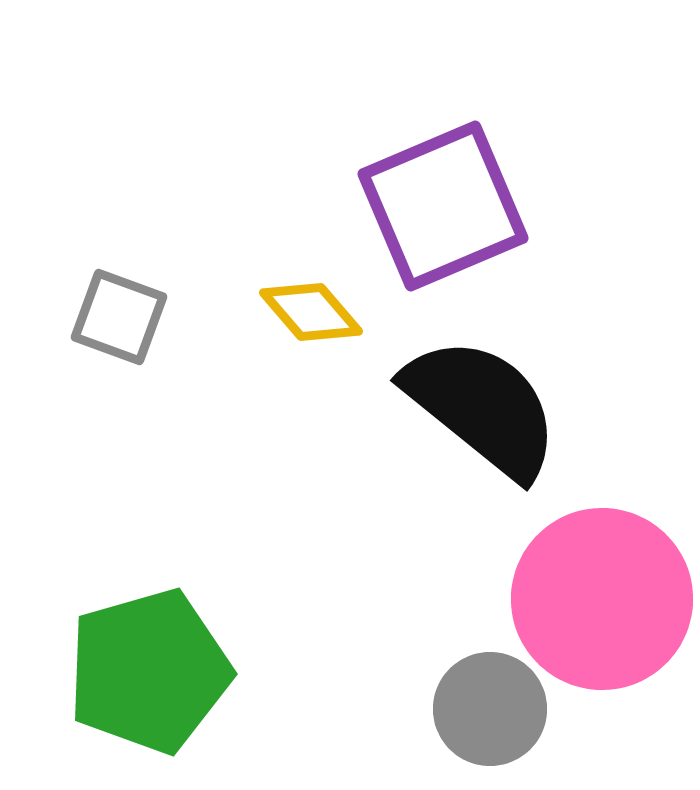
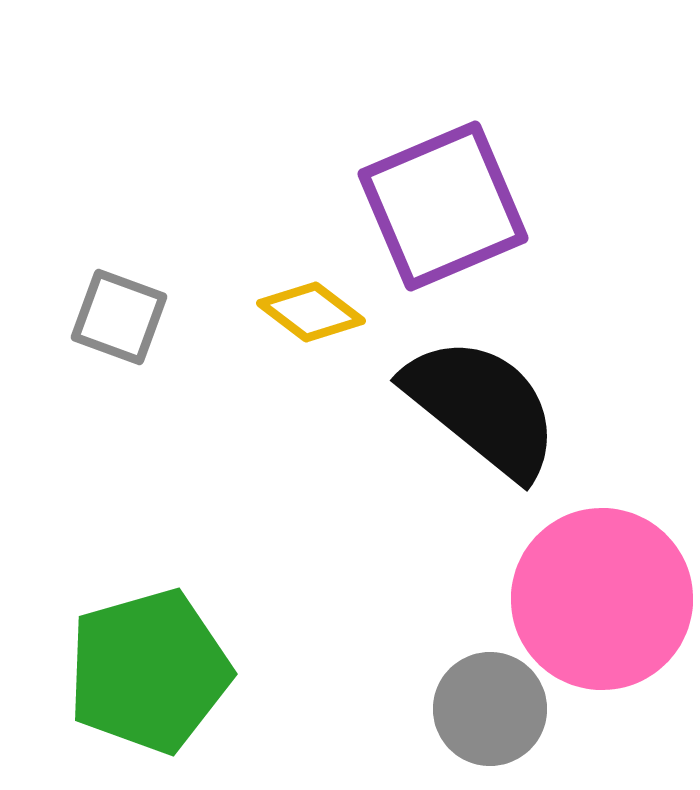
yellow diamond: rotated 12 degrees counterclockwise
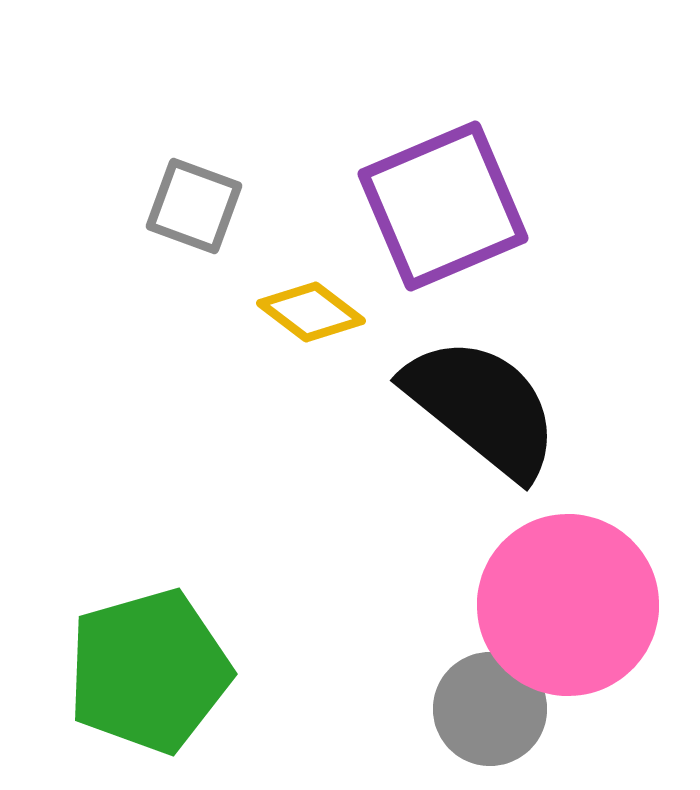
gray square: moved 75 px right, 111 px up
pink circle: moved 34 px left, 6 px down
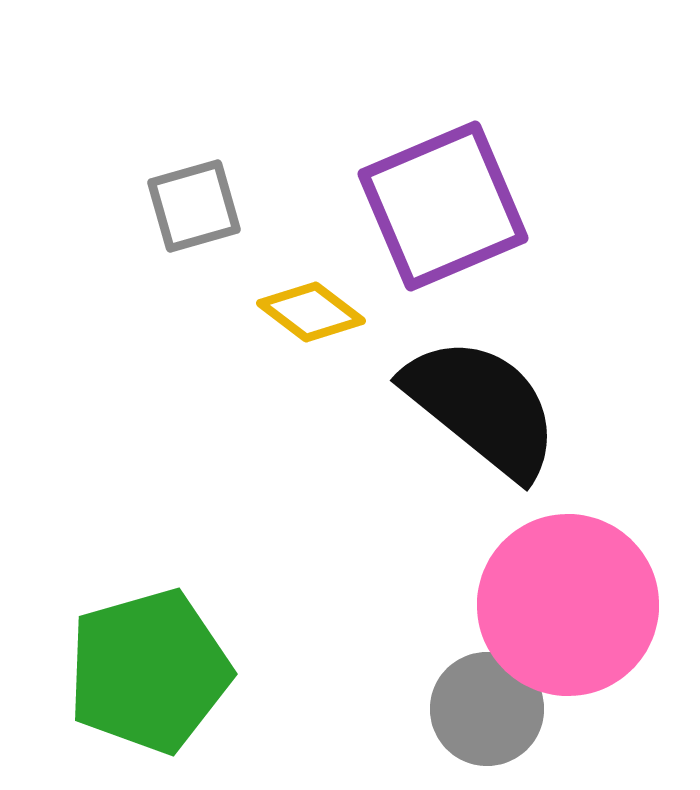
gray square: rotated 36 degrees counterclockwise
gray circle: moved 3 px left
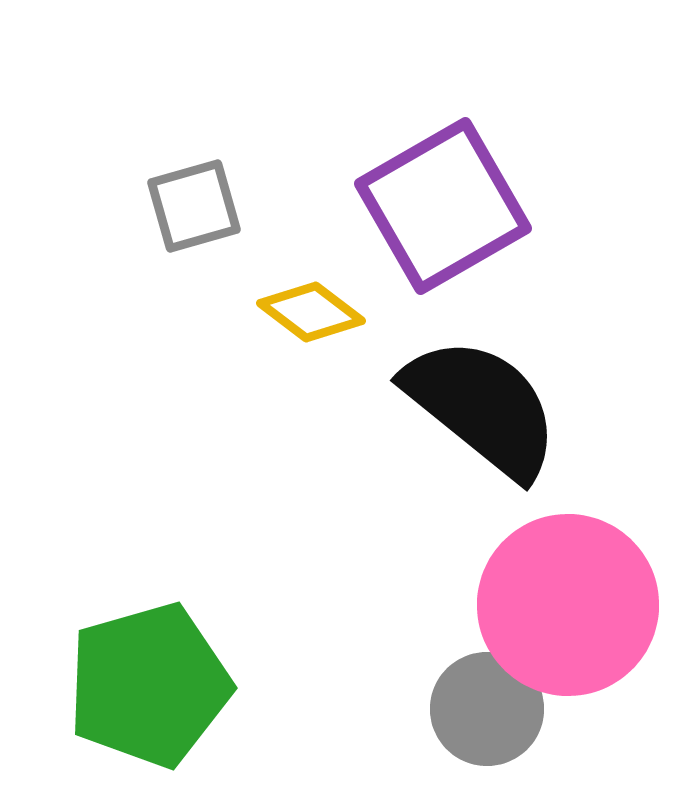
purple square: rotated 7 degrees counterclockwise
green pentagon: moved 14 px down
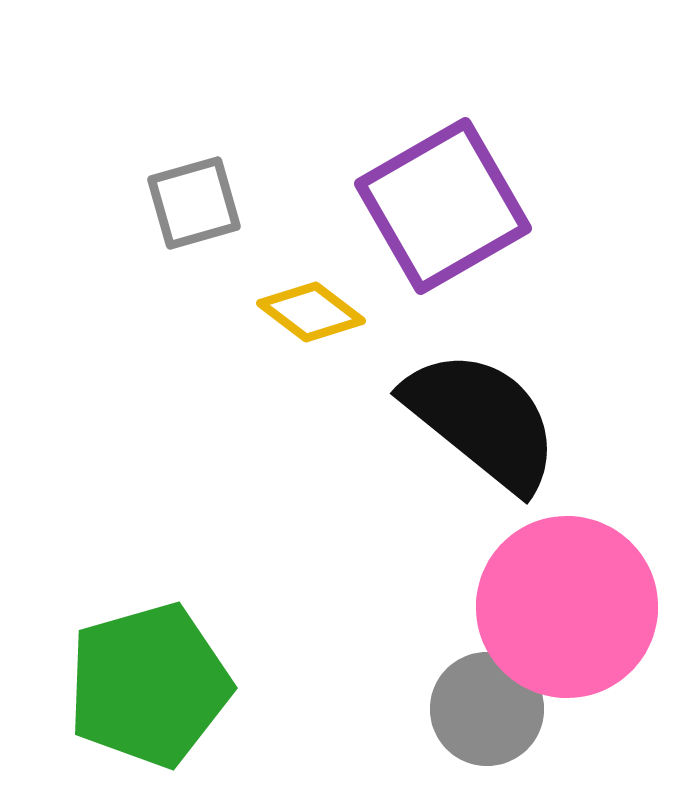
gray square: moved 3 px up
black semicircle: moved 13 px down
pink circle: moved 1 px left, 2 px down
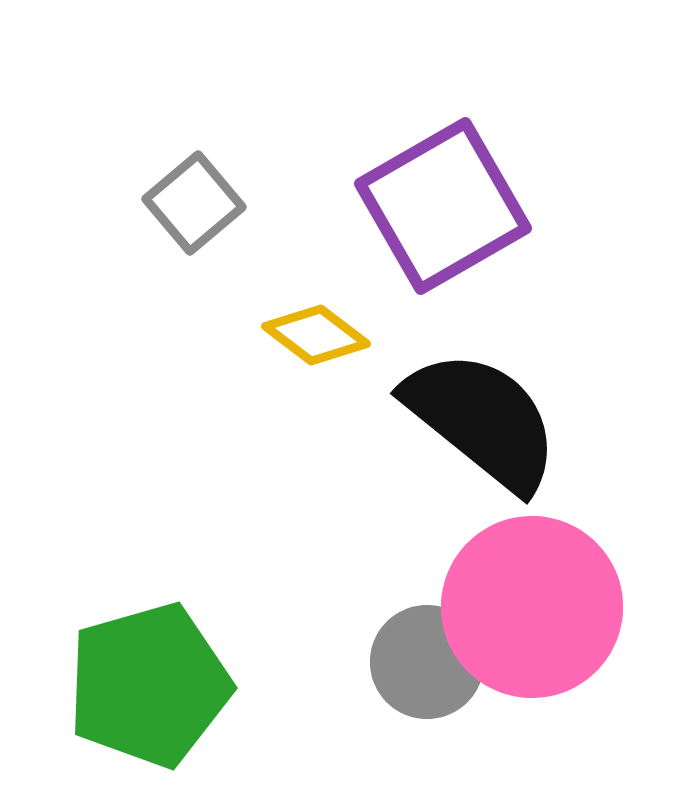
gray square: rotated 24 degrees counterclockwise
yellow diamond: moved 5 px right, 23 px down
pink circle: moved 35 px left
gray circle: moved 60 px left, 47 px up
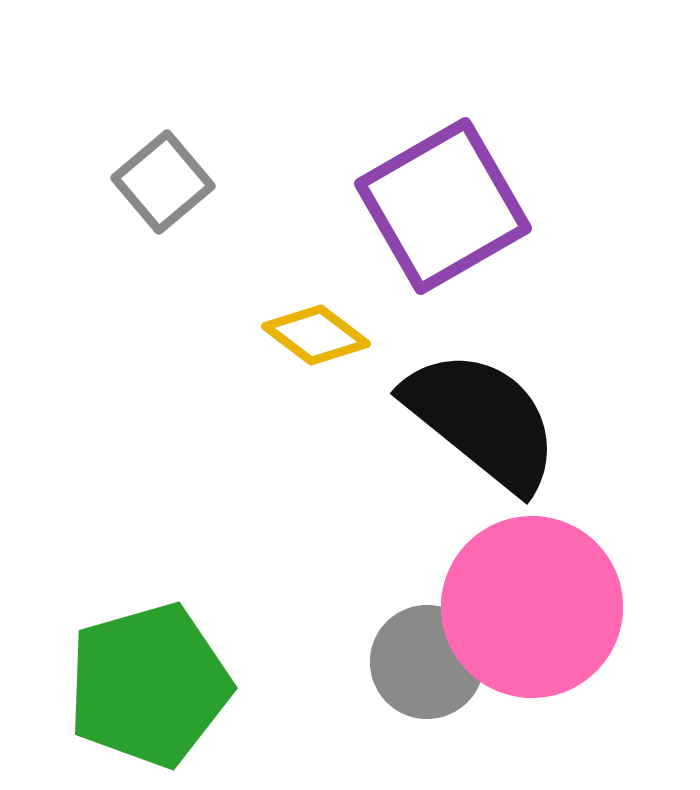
gray square: moved 31 px left, 21 px up
